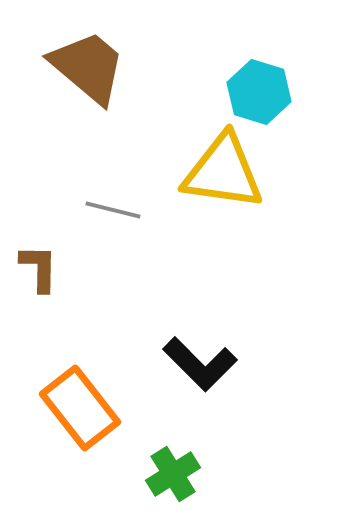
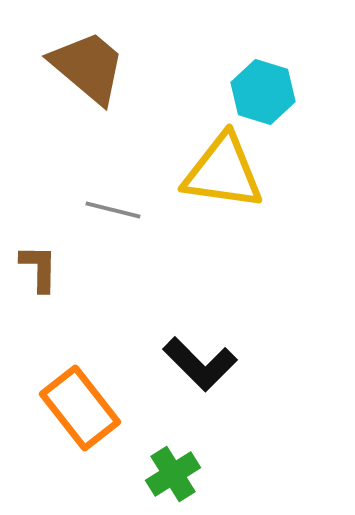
cyan hexagon: moved 4 px right
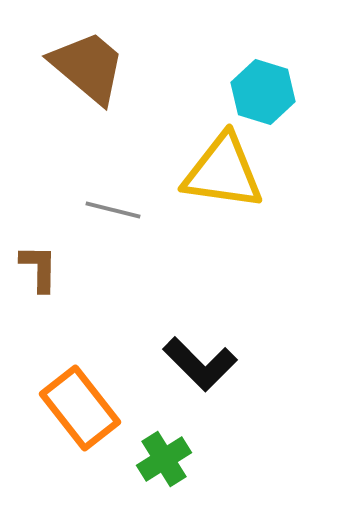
green cross: moved 9 px left, 15 px up
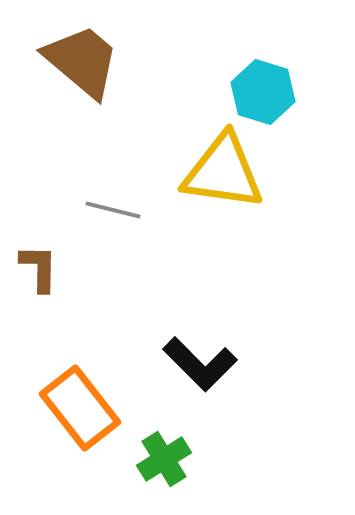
brown trapezoid: moved 6 px left, 6 px up
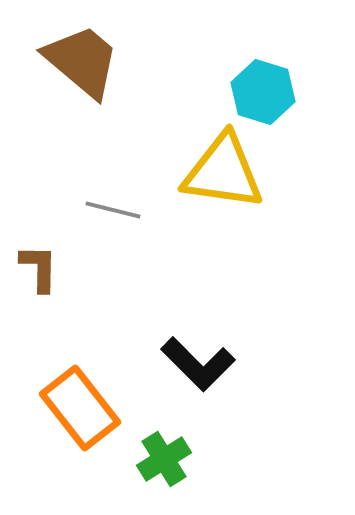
black L-shape: moved 2 px left
